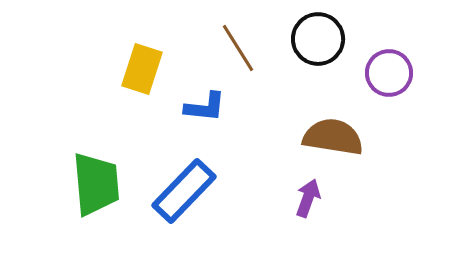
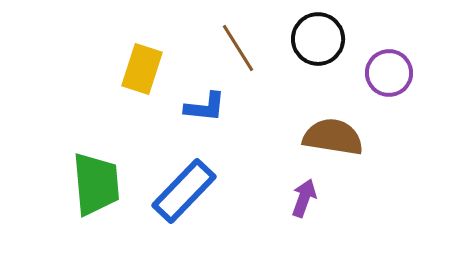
purple arrow: moved 4 px left
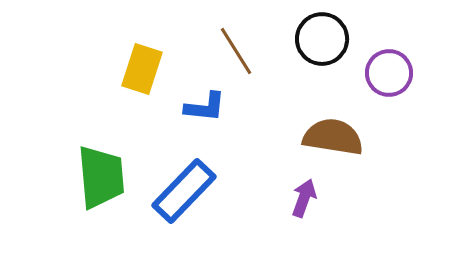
black circle: moved 4 px right
brown line: moved 2 px left, 3 px down
green trapezoid: moved 5 px right, 7 px up
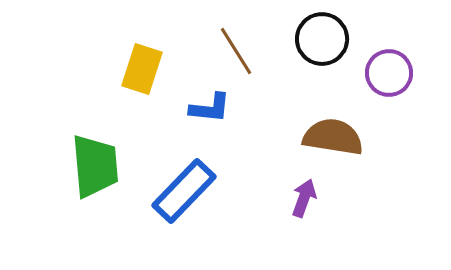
blue L-shape: moved 5 px right, 1 px down
green trapezoid: moved 6 px left, 11 px up
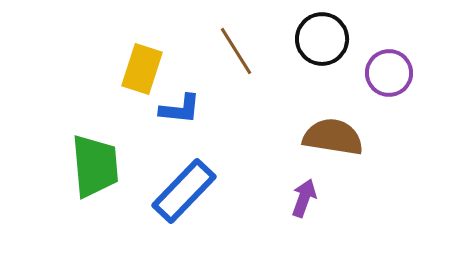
blue L-shape: moved 30 px left, 1 px down
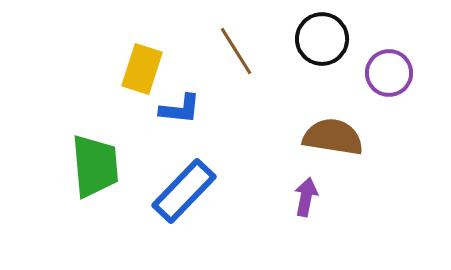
purple arrow: moved 2 px right, 1 px up; rotated 9 degrees counterclockwise
